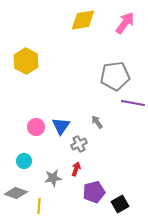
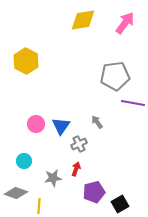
pink circle: moved 3 px up
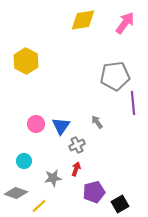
purple line: rotated 75 degrees clockwise
gray cross: moved 2 px left, 1 px down
yellow line: rotated 42 degrees clockwise
